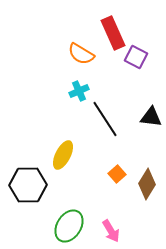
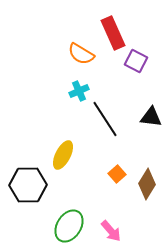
purple square: moved 4 px down
pink arrow: rotated 10 degrees counterclockwise
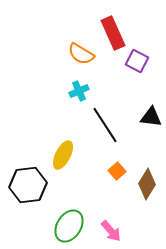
purple square: moved 1 px right
black line: moved 6 px down
orange square: moved 3 px up
black hexagon: rotated 6 degrees counterclockwise
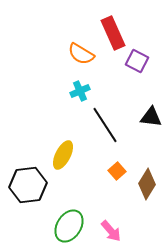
cyan cross: moved 1 px right
